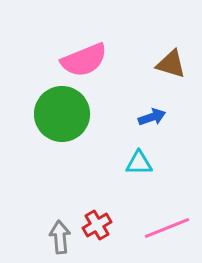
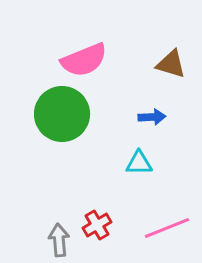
blue arrow: rotated 16 degrees clockwise
gray arrow: moved 1 px left, 3 px down
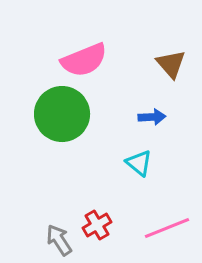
brown triangle: rotated 32 degrees clockwise
cyan triangle: rotated 40 degrees clockwise
gray arrow: rotated 28 degrees counterclockwise
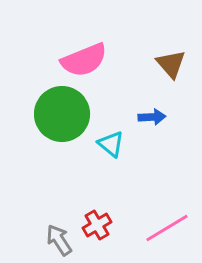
cyan triangle: moved 28 px left, 19 px up
pink line: rotated 9 degrees counterclockwise
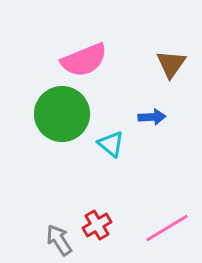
brown triangle: rotated 16 degrees clockwise
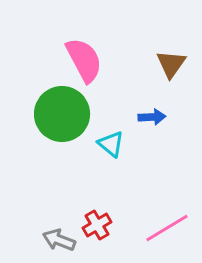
pink semicircle: rotated 96 degrees counterclockwise
gray arrow: rotated 36 degrees counterclockwise
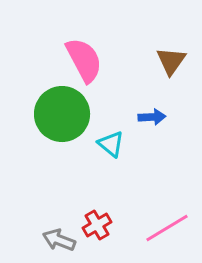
brown triangle: moved 3 px up
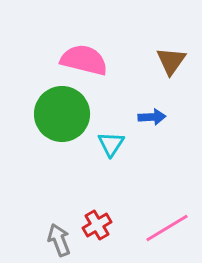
pink semicircle: rotated 48 degrees counterclockwise
cyan triangle: rotated 24 degrees clockwise
gray arrow: rotated 48 degrees clockwise
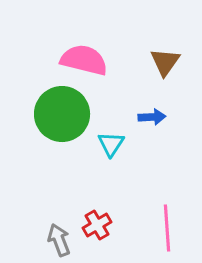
brown triangle: moved 6 px left, 1 px down
pink line: rotated 63 degrees counterclockwise
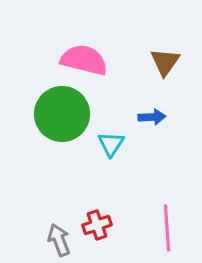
red cross: rotated 12 degrees clockwise
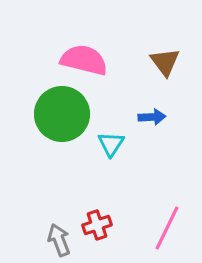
brown triangle: rotated 12 degrees counterclockwise
pink line: rotated 30 degrees clockwise
